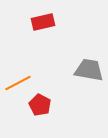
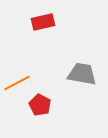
gray trapezoid: moved 7 px left, 4 px down
orange line: moved 1 px left
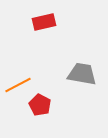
red rectangle: moved 1 px right
orange line: moved 1 px right, 2 px down
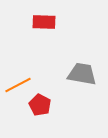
red rectangle: rotated 15 degrees clockwise
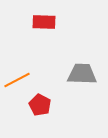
gray trapezoid: rotated 8 degrees counterclockwise
orange line: moved 1 px left, 5 px up
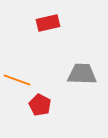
red rectangle: moved 4 px right, 1 px down; rotated 15 degrees counterclockwise
orange line: rotated 48 degrees clockwise
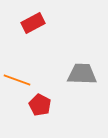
red rectangle: moved 15 px left; rotated 15 degrees counterclockwise
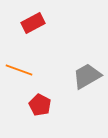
gray trapezoid: moved 5 px right, 2 px down; rotated 32 degrees counterclockwise
orange line: moved 2 px right, 10 px up
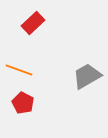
red rectangle: rotated 15 degrees counterclockwise
red pentagon: moved 17 px left, 2 px up
